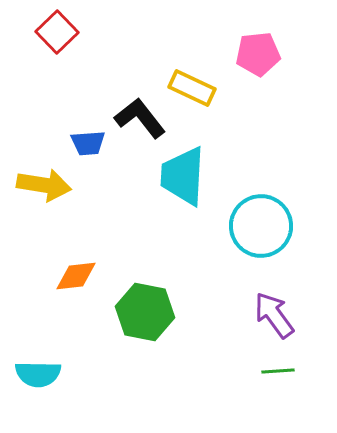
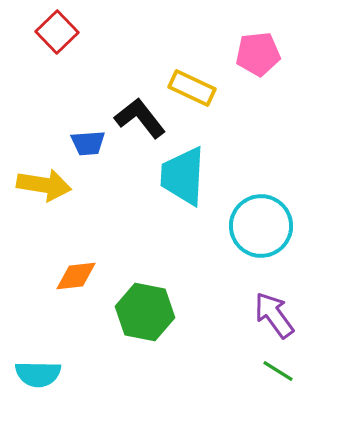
green line: rotated 36 degrees clockwise
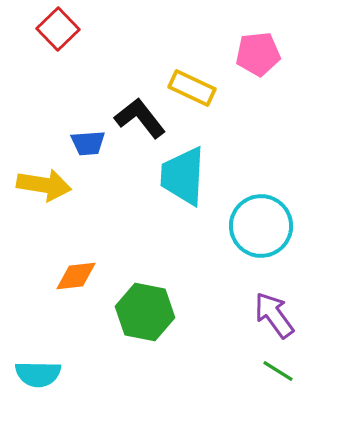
red square: moved 1 px right, 3 px up
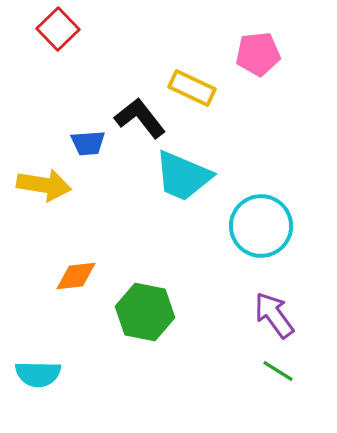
cyan trapezoid: rotated 70 degrees counterclockwise
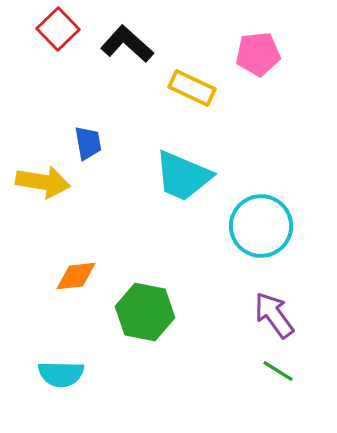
black L-shape: moved 13 px left, 74 px up; rotated 10 degrees counterclockwise
blue trapezoid: rotated 96 degrees counterclockwise
yellow arrow: moved 1 px left, 3 px up
cyan semicircle: moved 23 px right
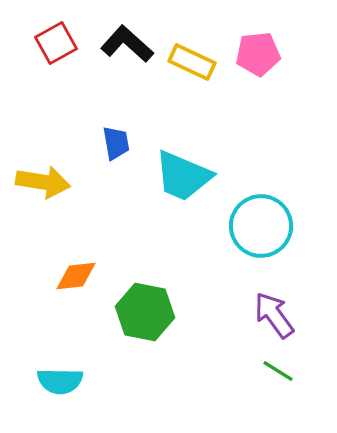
red square: moved 2 px left, 14 px down; rotated 15 degrees clockwise
yellow rectangle: moved 26 px up
blue trapezoid: moved 28 px right
cyan semicircle: moved 1 px left, 7 px down
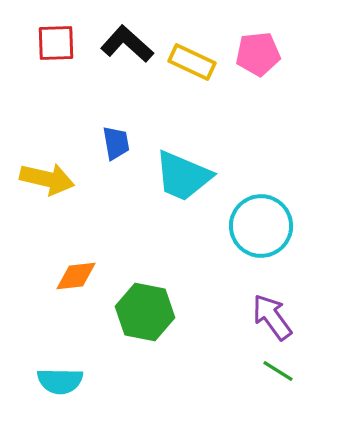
red square: rotated 27 degrees clockwise
yellow arrow: moved 4 px right, 3 px up; rotated 4 degrees clockwise
purple arrow: moved 2 px left, 2 px down
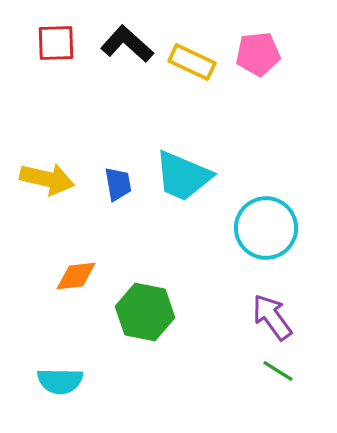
blue trapezoid: moved 2 px right, 41 px down
cyan circle: moved 5 px right, 2 px down
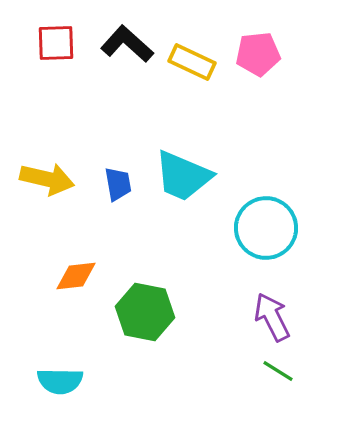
purple arrow: rotated 9 degrees clockwise
